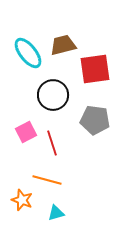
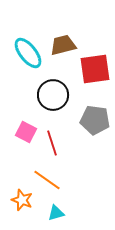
pink square: rotated 35 degrees counterclockwise
orange line: rotated 20 degrees clockwise
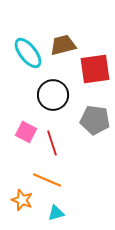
orange line: rotated 12 degrees counterclockwise
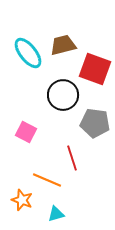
red square: rotated 28 degrees clockwise
black circle: moved 10 px right
gray pentagon: moved 3 px down
red line: moved 20 px right, 15 px down
cyan triangle: moved 1 px down
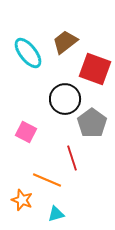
brown trapezoid: moved 2 px right, 3 px up; rotated 24 degrees counterclockwise
black circle: moved 2 px right, 4 px down
gray pentagon: moved 3 px left; rotated 28 degrees clockwise
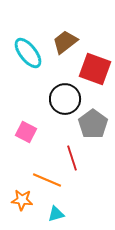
gray pentagon: moved 1 px right, 1 px down
orange star: rotated 15 degrees counterclockwise
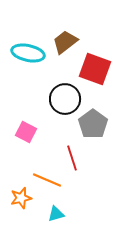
cyan ellipse: rotated 40 degrees counterclockwise
orange star: moved 1 px left, 2 px up; rotated 20 degrees counterclockwise
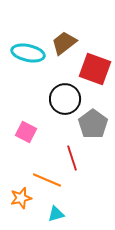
brown trapezoid: moved 1 px left, 1 px down
